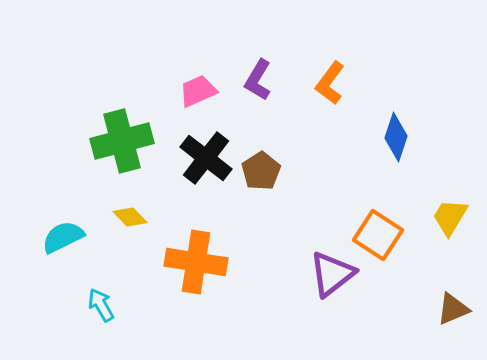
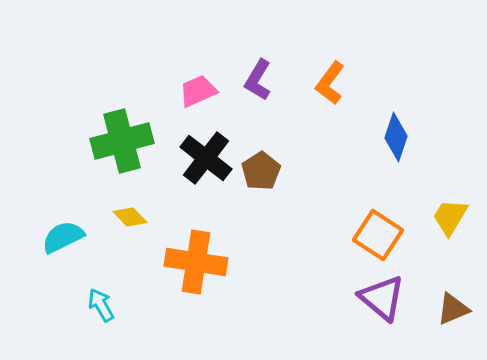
purple triangle: moved 50 px right, 24 px down; rotated 42 degrees counterclockwise
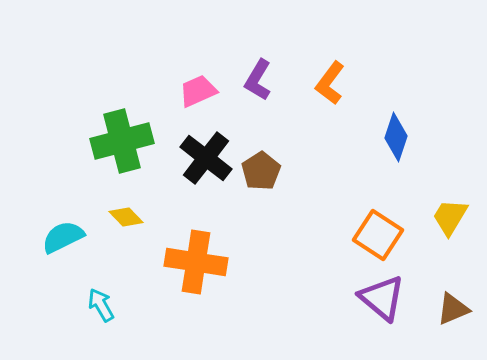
yellow diamond: moved 4 px left
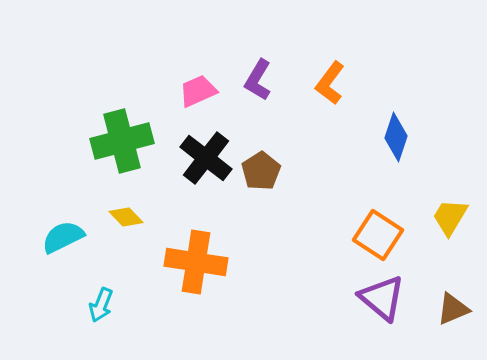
cyan arrow: rotated 128 degrees counterclockwise
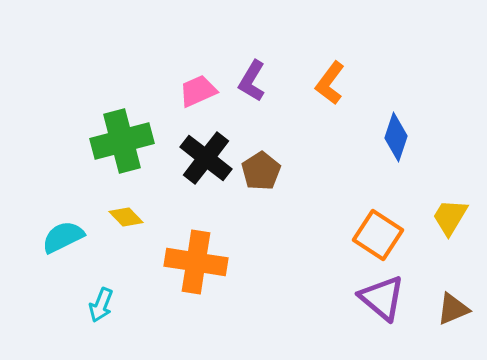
purple L-shape: moved 6 px left, 1 px down
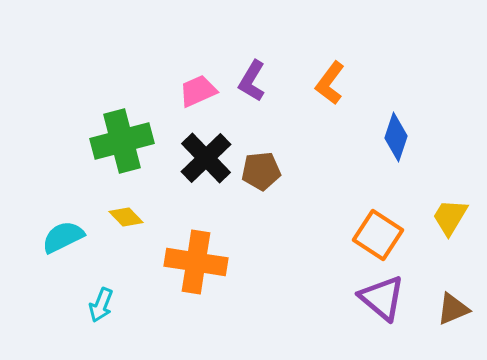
black cross: rotated 8 degrees clockwise
brown pentagon: rotated 27 degrees clockwise
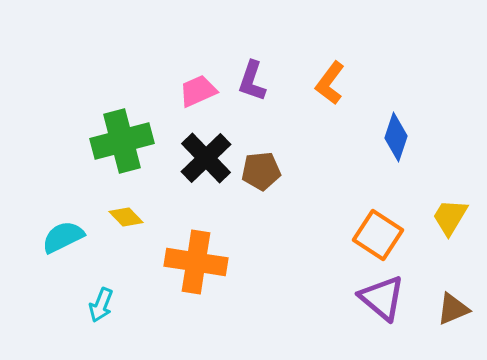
purple L-shape: rotated 12 degrees counterclockwise
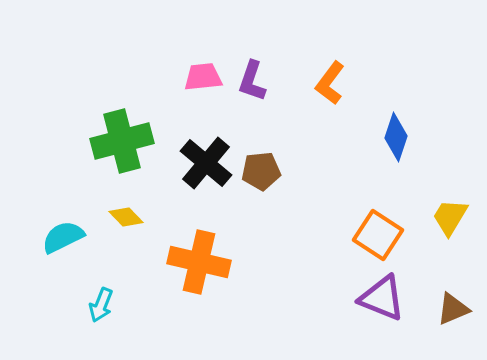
pink trapezoid: moved 5 px right, 14 px up; rotated 18 degrees clockwise
black cross: moved 5 px down; rotated 6 degrees counterclockwise
orange cross: moved 3 px right; rotated 4 degrees clockwise
purple triangle: rotated 18 degrees counterclockwise
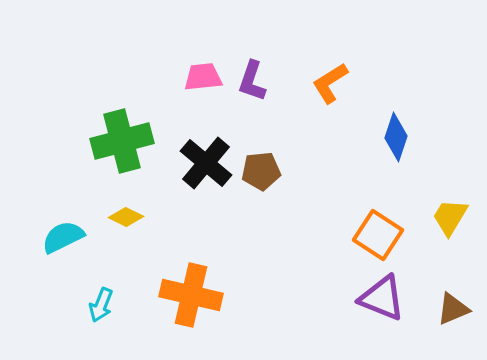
orange L-shape: rotated 21 degrees clockwise
yellow diamond: rotated 20 degrees counterclockwise
orange cross: moved 8 px left, 33 px down
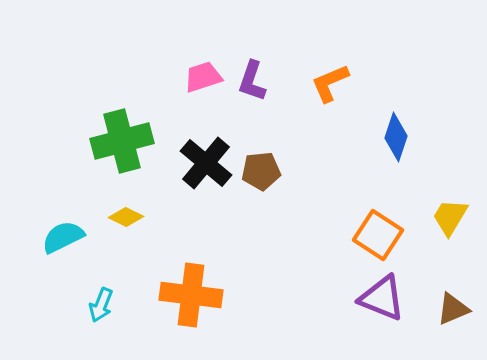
pink trapezoid: rotated 12 degrees counterclockwise
orange L-shape: rotated 9 degrees clockwise
orange cross: rotated 6 degrees counterclockwise
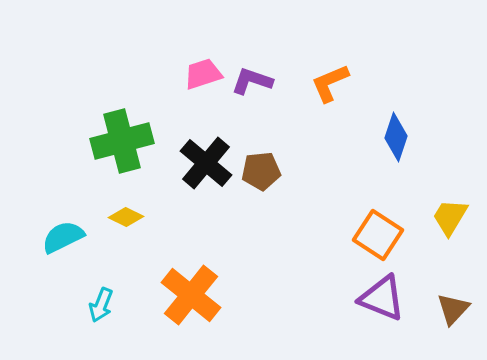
pink trapezoid: moved 3 px up
purple L-shape: rotated 90 degrees clockwise
orange cross: rotated 32 degrees clockwise
brown triangle: rotated 24 degrees counterclockwise
